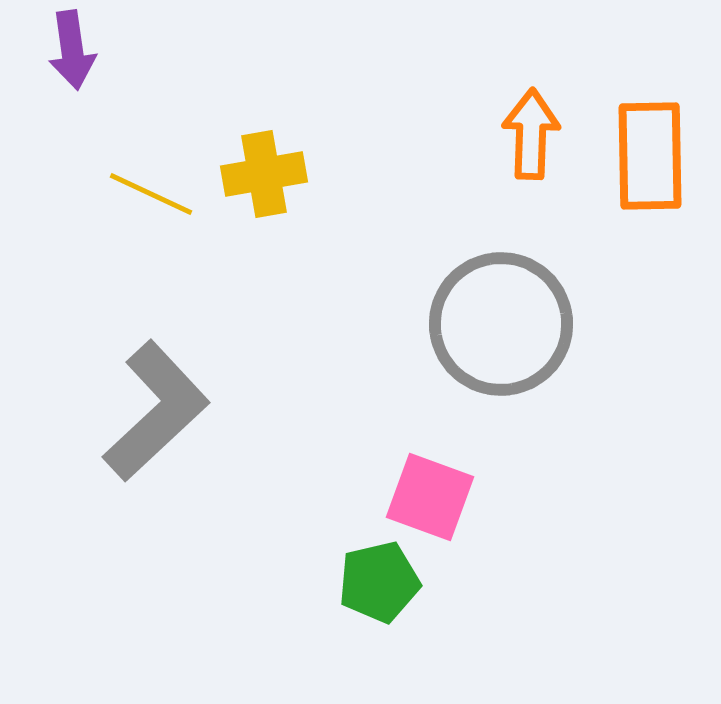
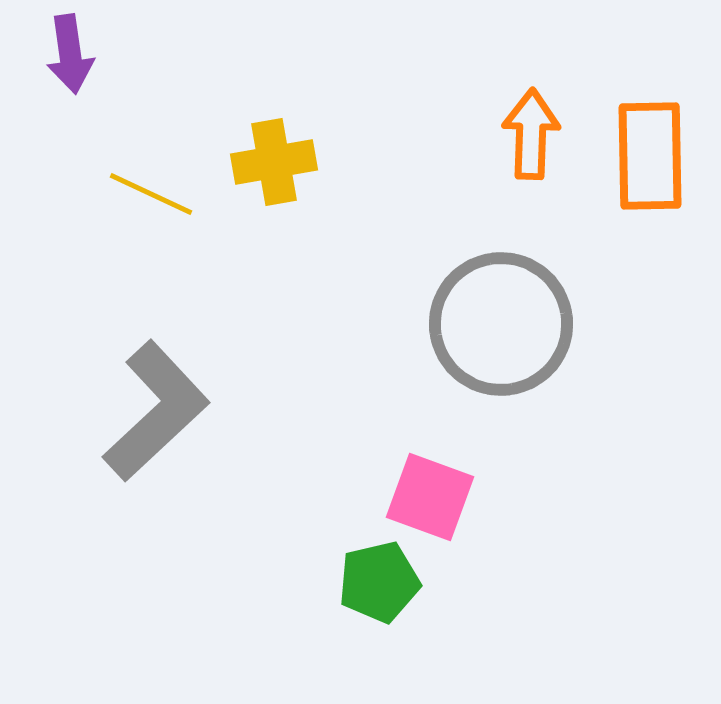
purple arrow: moved 2 px left, 4 px down
yellow cross: moved 10 px right, 12 px up
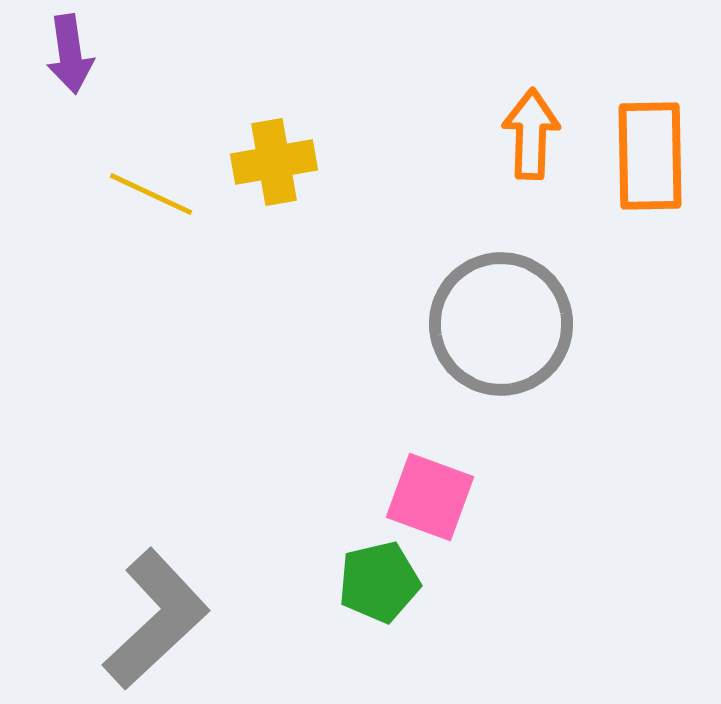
gray L-shape: moved 208 px down
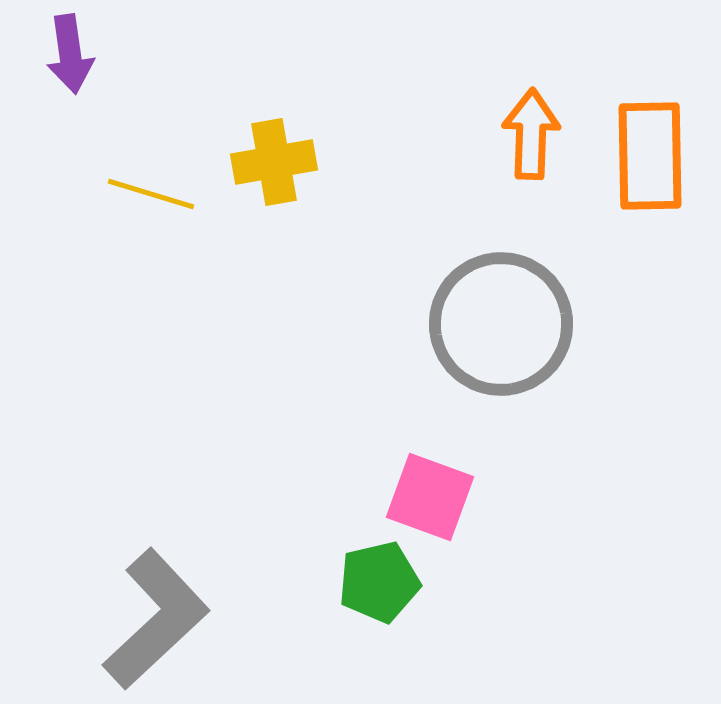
yellow line: rotated 8 degrees counterclockwise
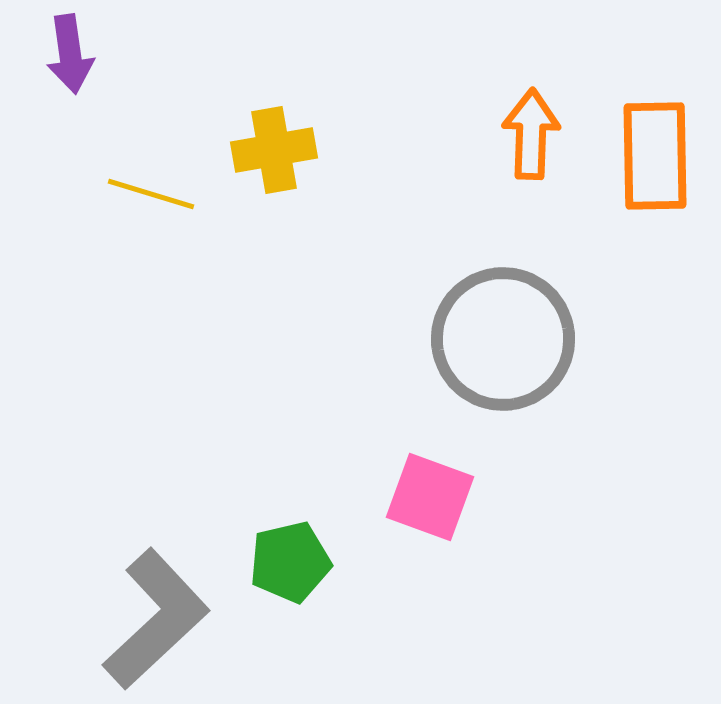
orange rectangle: moved 5 px right
yellow cross: moved 12 px up
gray circle: moved 2 px right, 15 px down
green pentagon: moved 89 px left, 20 px up
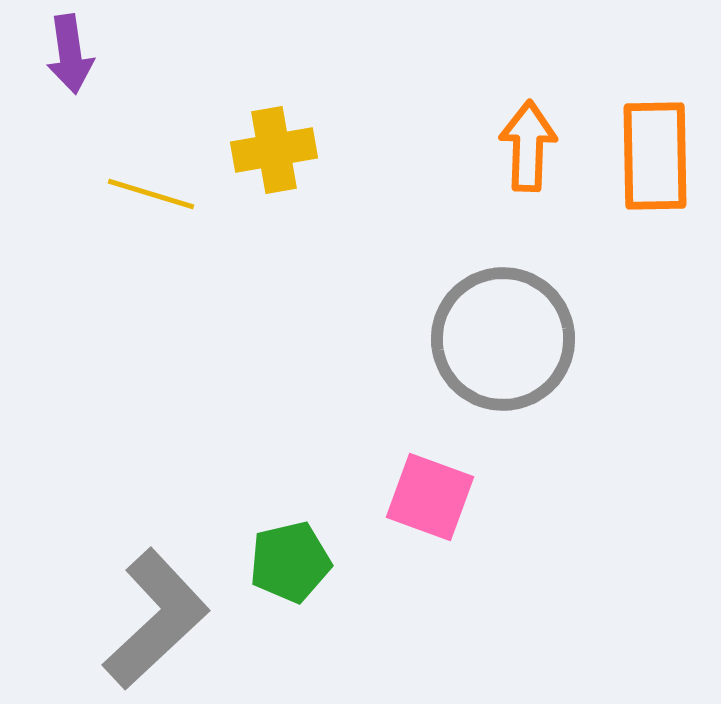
orange arrow: moved 3 px left, 12 px down
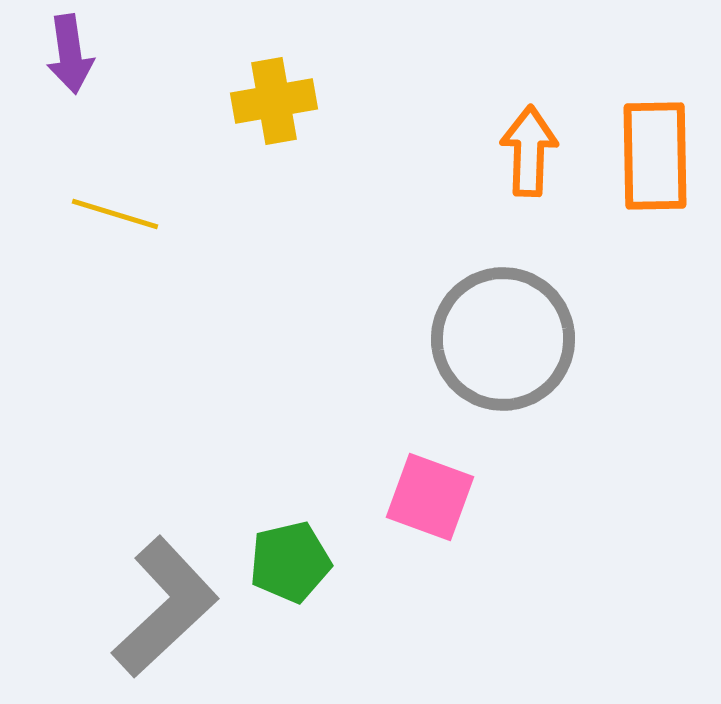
orange arrow: moved 1 px right, 5 px down
yellow cross: moved 49 px up
yellow line: moved 36 px left, 20 px down
gray L-shape: moved 9 px right, 12 px up
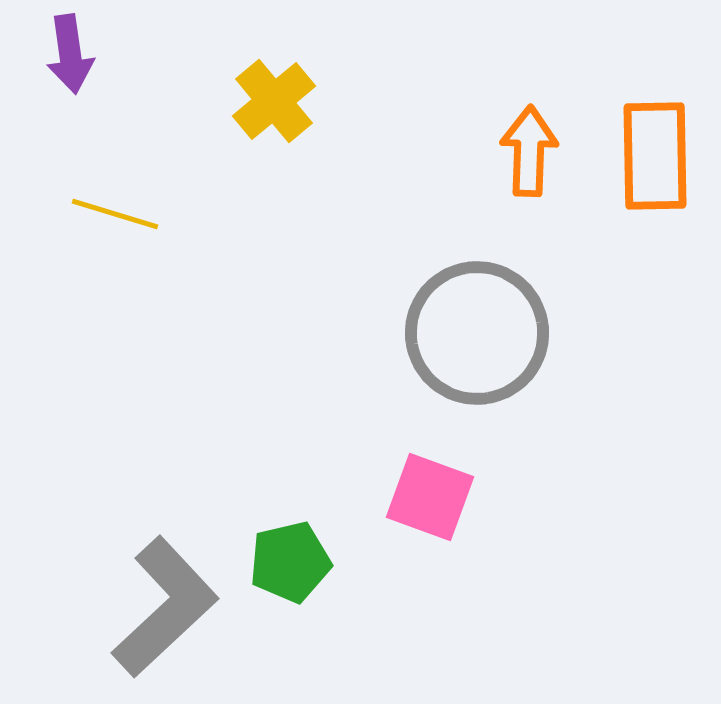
yellow cross: rotated 30 degrees counterclockwise
gray circle: moved 26 px left, 6 px up
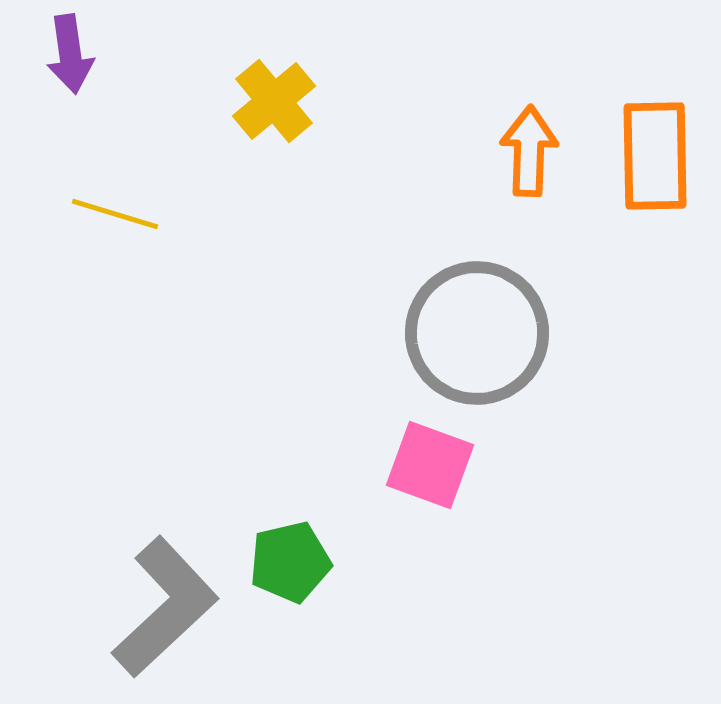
pink square: moved 32 px up
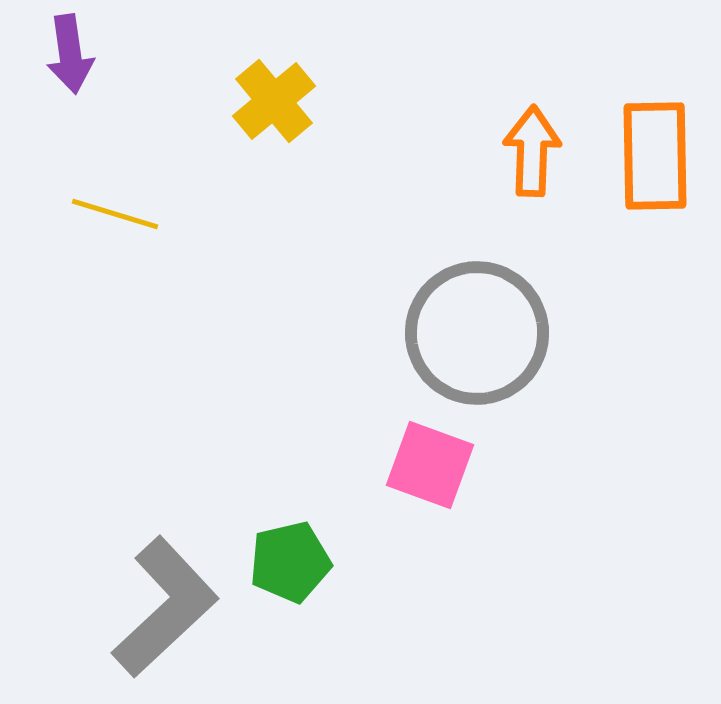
orange arrow: moved 3 px right
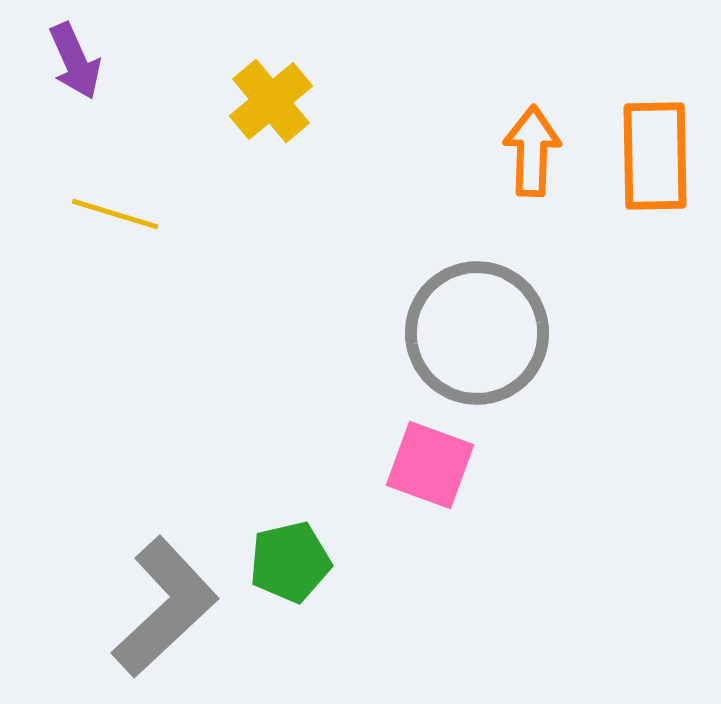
purple arrow: moved 5 px right, 7 px down; rotated 16 degrees counterclockwise
yellow cross: moved 3 px left
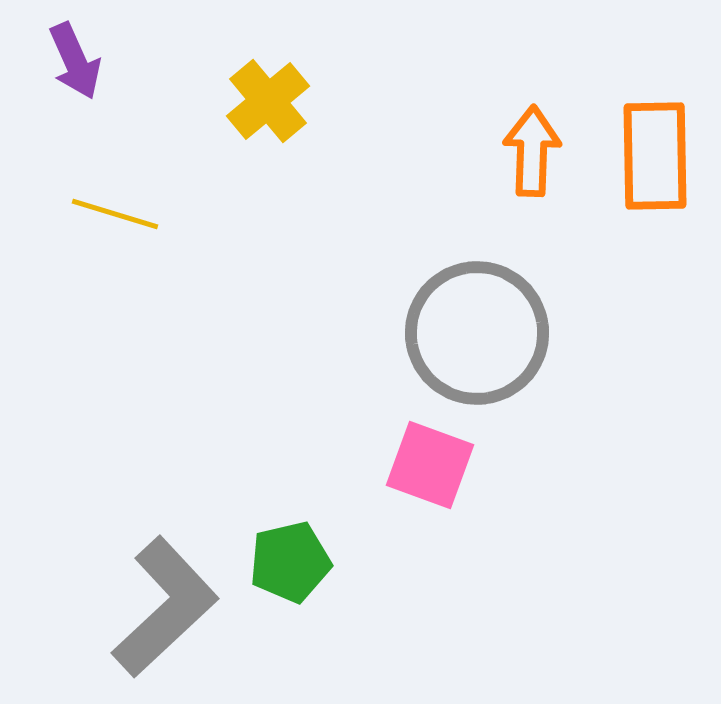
yellow cross: moved 3 px left
